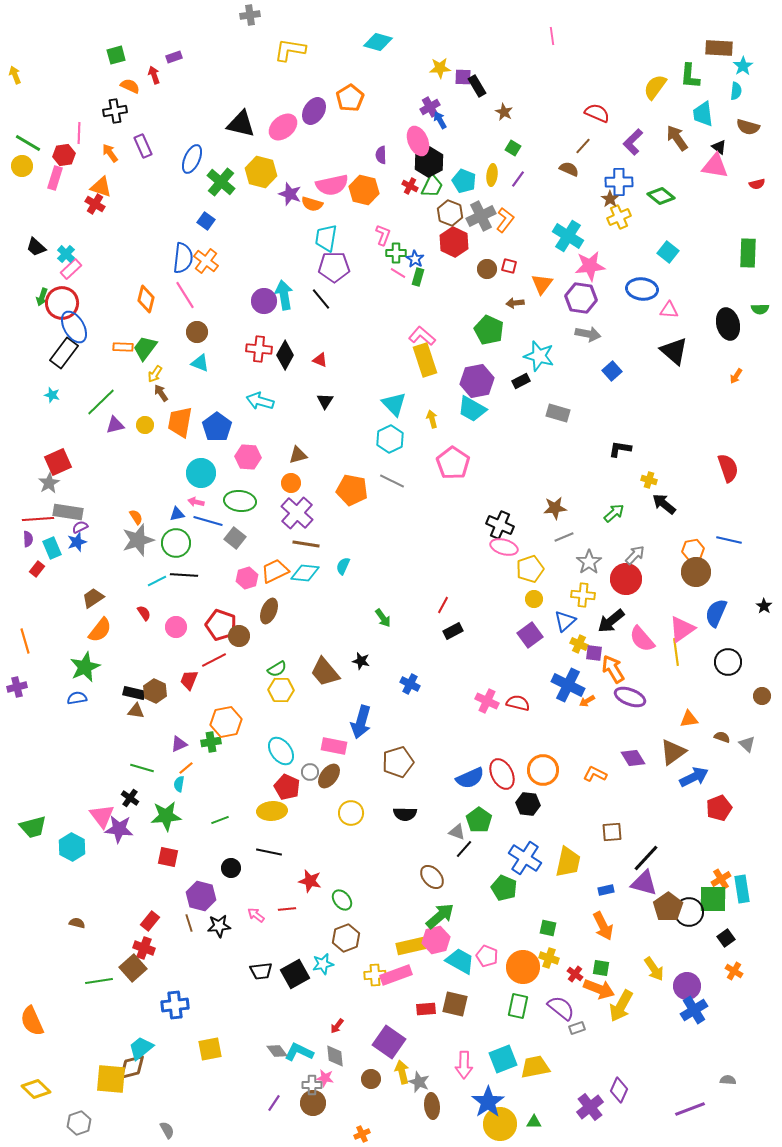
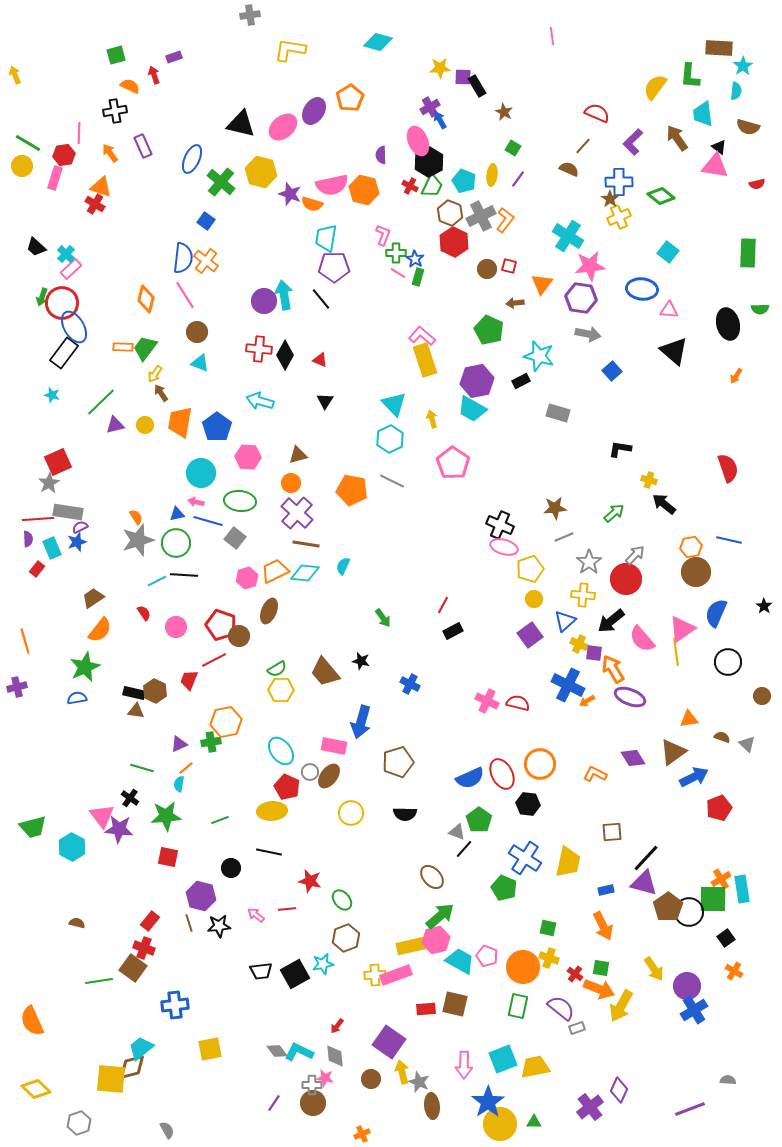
orange hexagon at (693, 550): moved 2 px left, 3 px up
orange circle at (543, 770): moved 3 px left, 6 px up
brown square at (133, 968): rotated 12 degrees counterclockwise
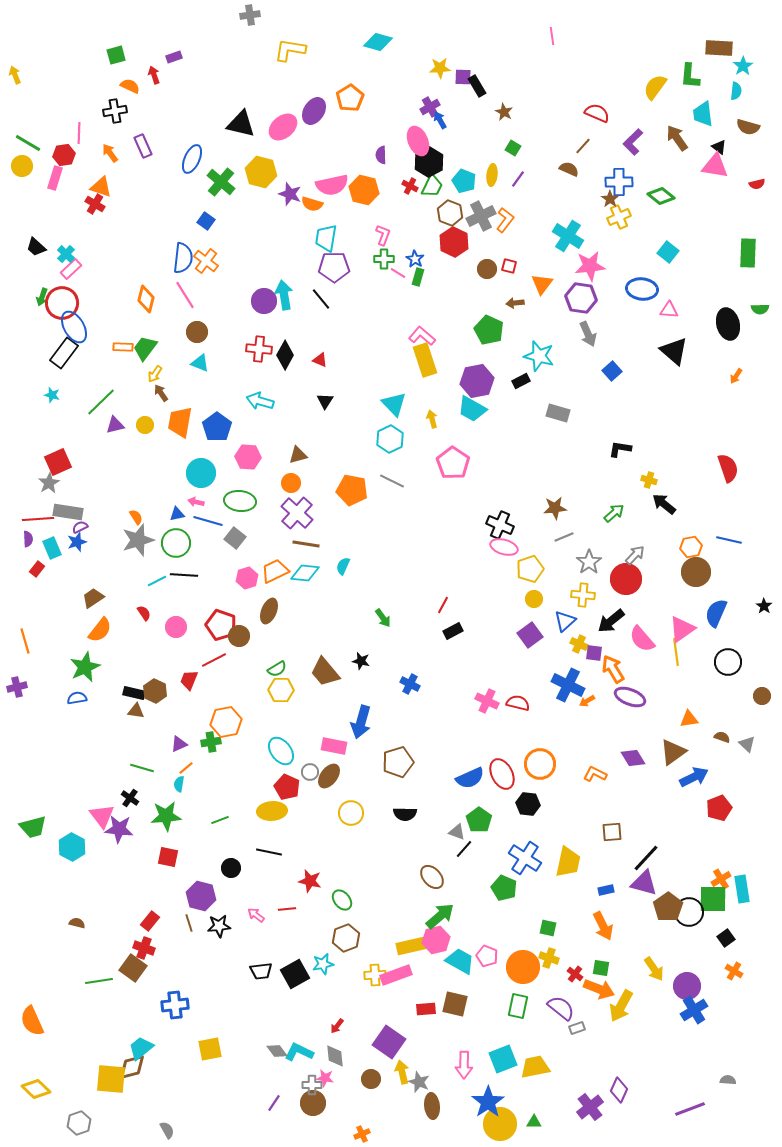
green cross at (396, 253): moved 12 px left, 6 px down
gray arrow at (588, 334): rotated 55 degrees clockwise
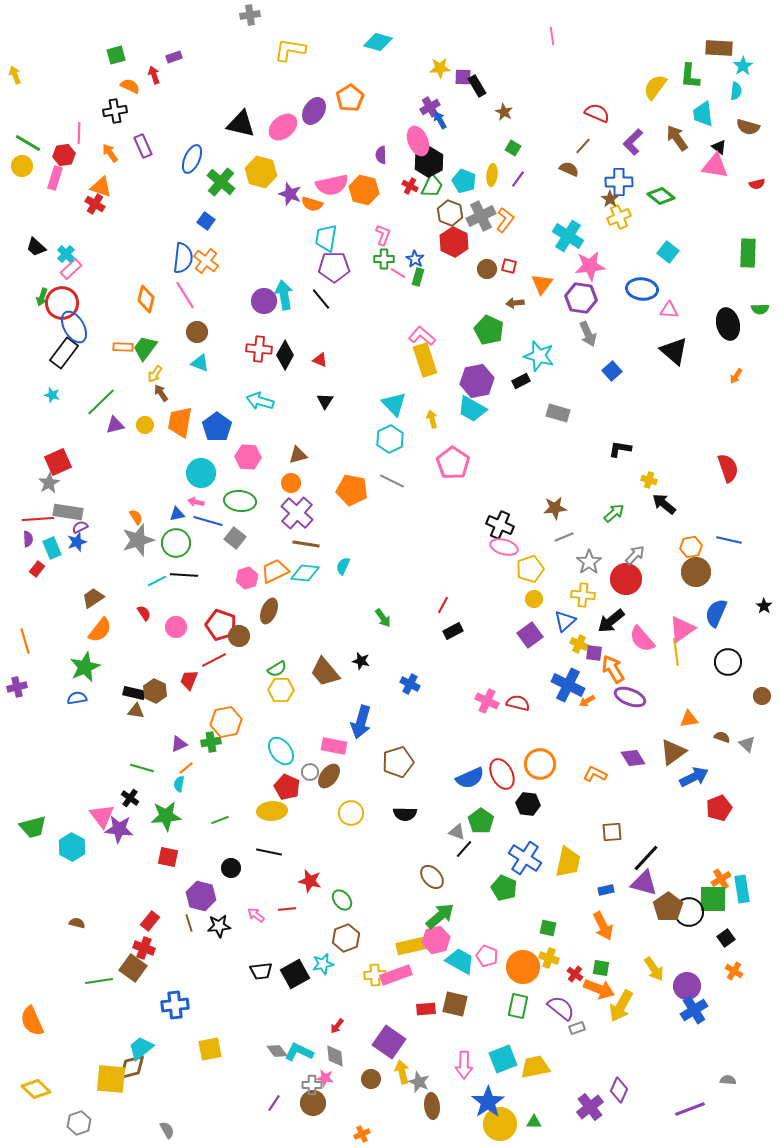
green pentagon at (479, 820): moved 2 px right, 1 px down
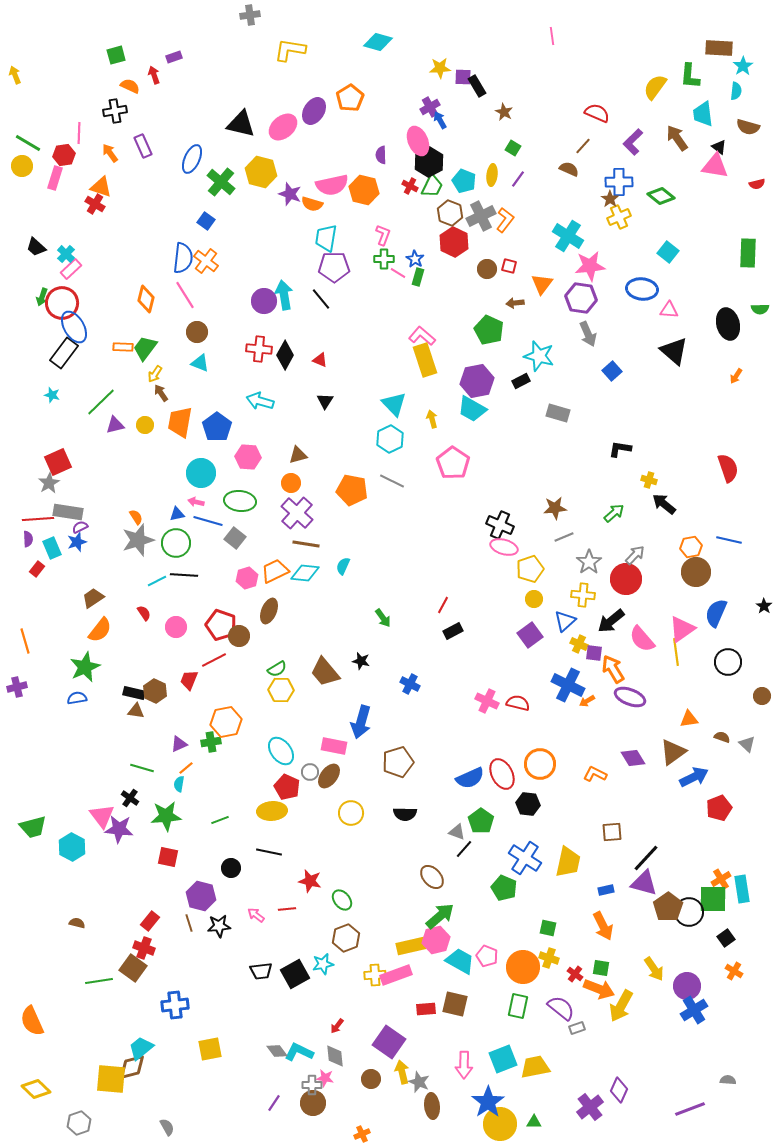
gray semicircle at (167, 1130): moved 3 px up
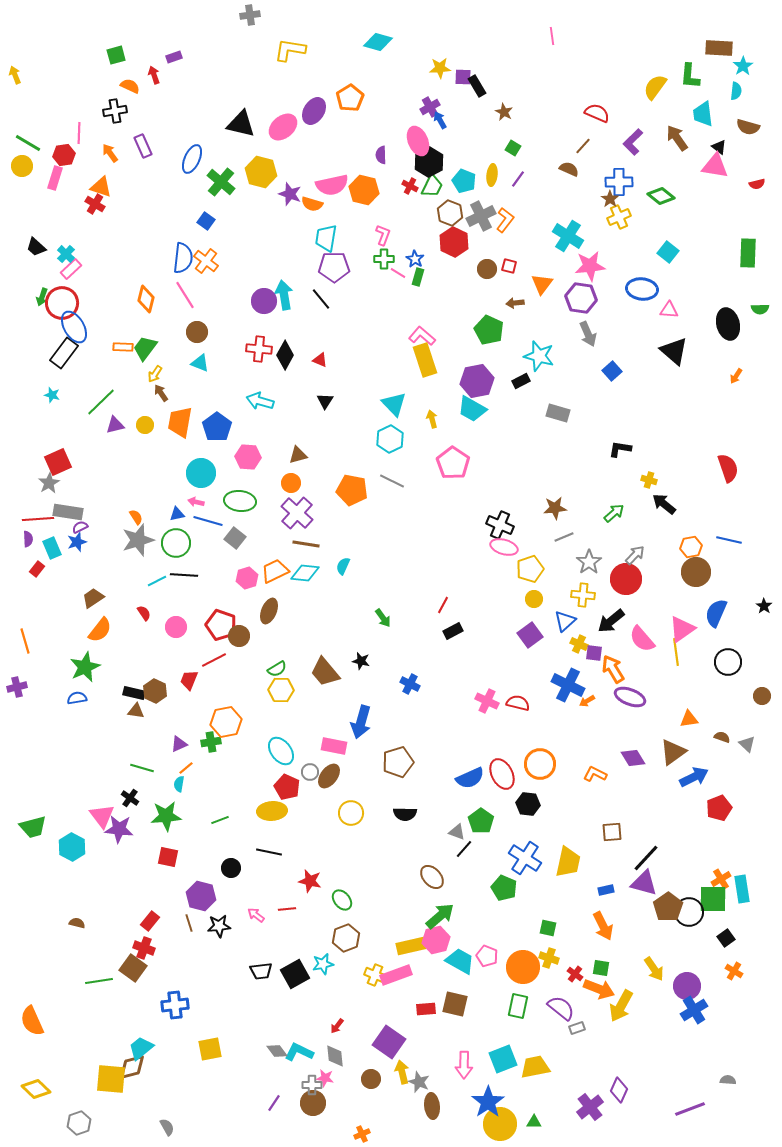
yellow cross at (375, 975): rotated 25 degrees clockwise
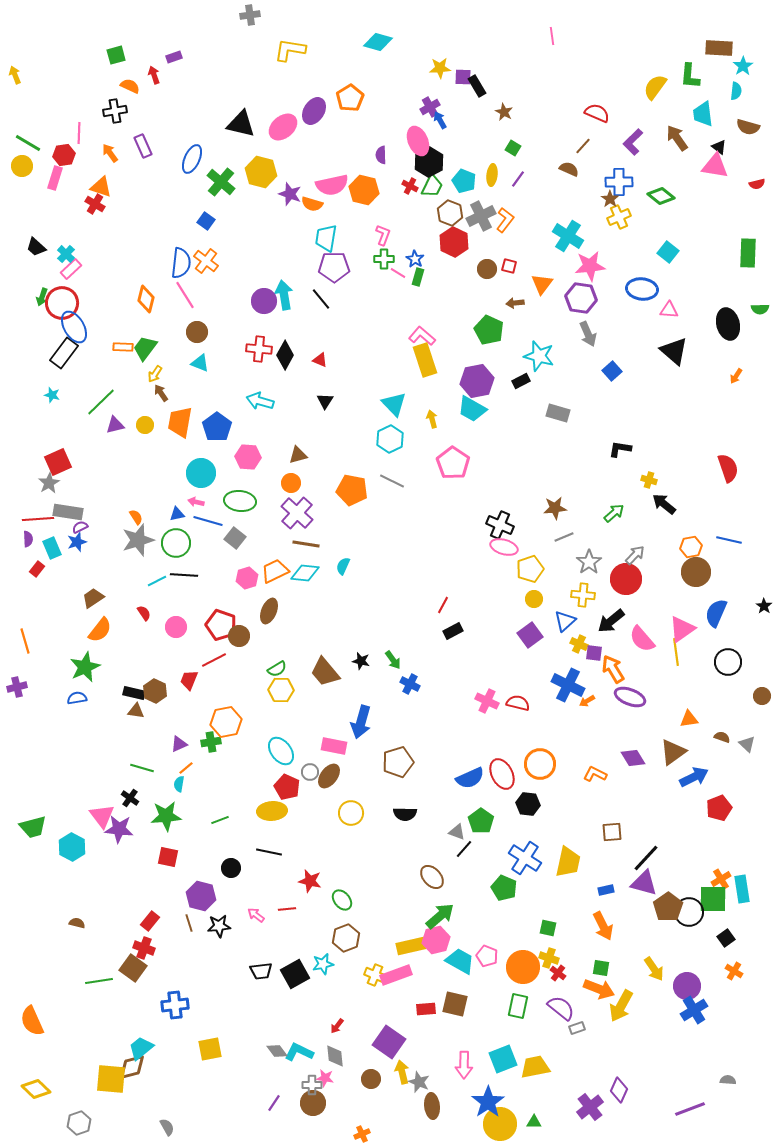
blue semicircle at (183, 258): moved 2 px left, 5 px down
green arrow at (383, 618): moved 10 px right, 42 px down
red cross at (575, 974): moved 17 px left, 1 px up
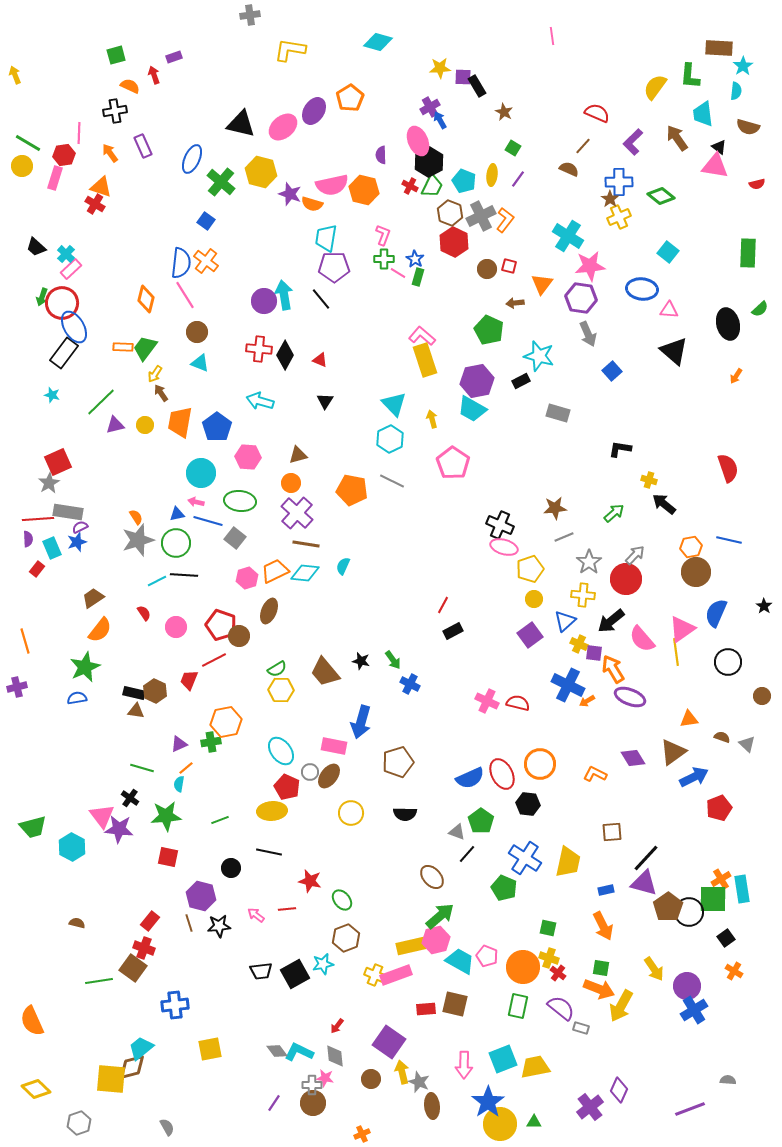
green semicircle at (760, 309): rotated 42 degrees counterclockwise
black line at (464, 849): moved 3 px right, 5 px down
gray rectangle at (577, 1028): moved 4 px right; rotated 35 degrees clockwise
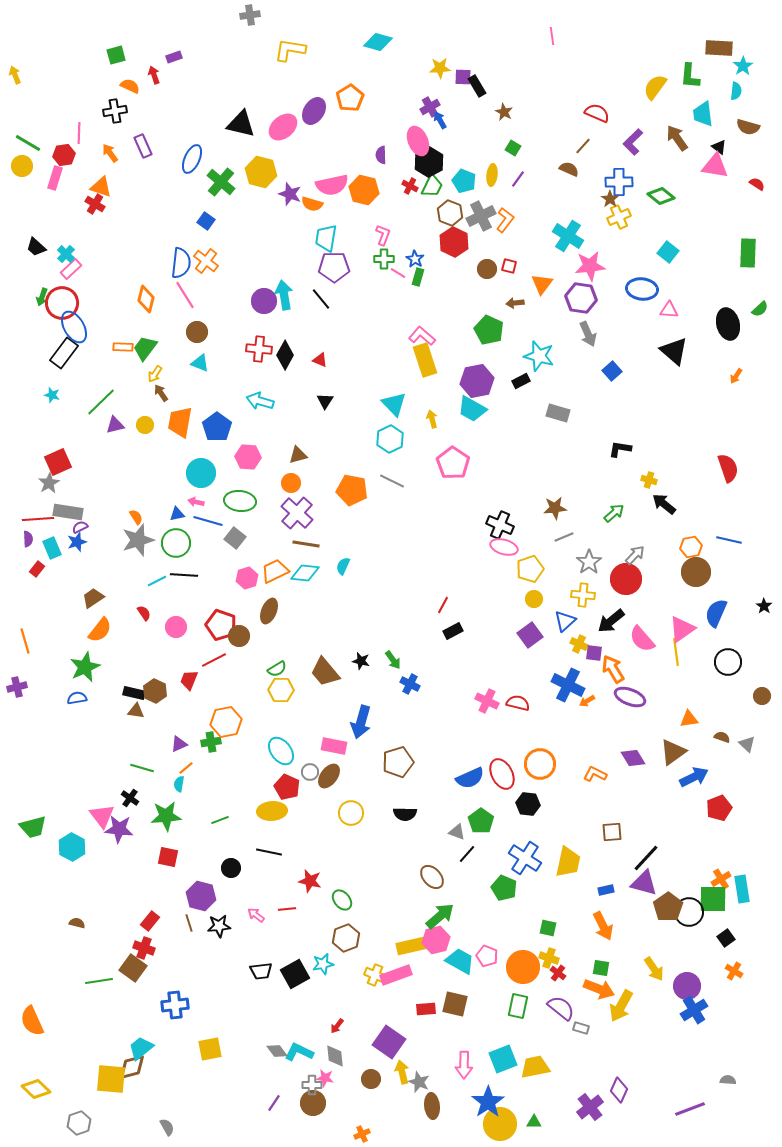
red semicircle at (757, 184): rotated 133 degrees counterclockwise
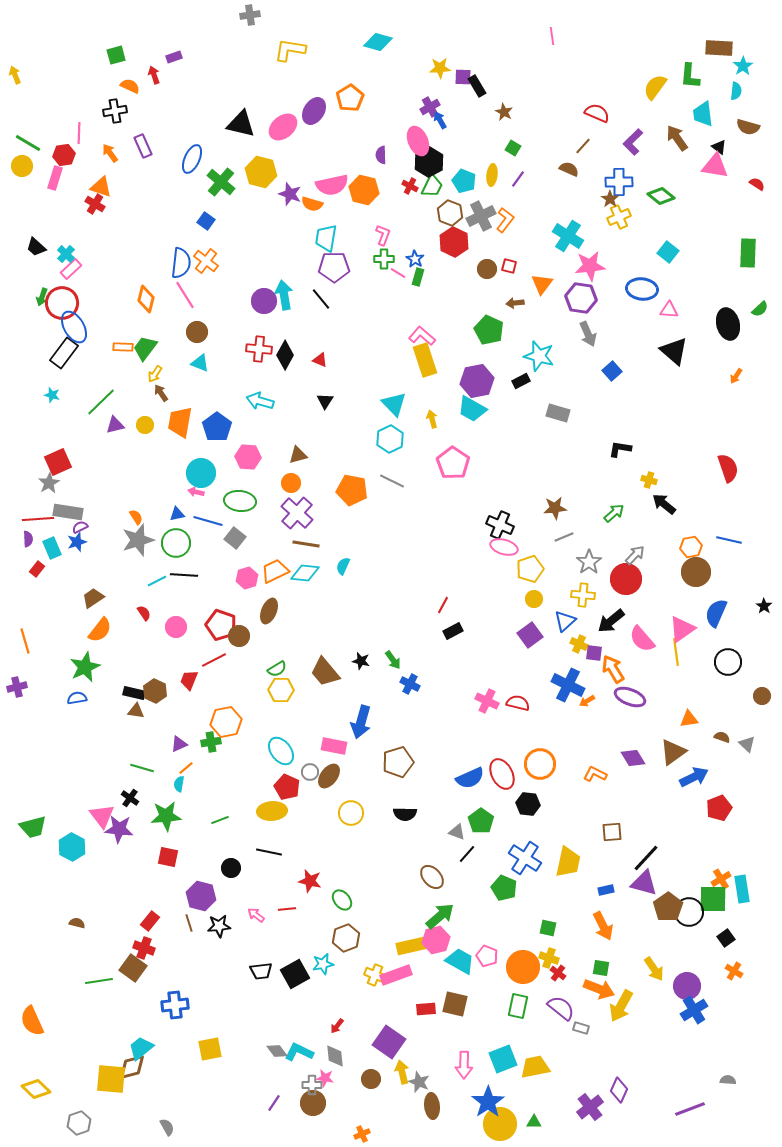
pink arrow at (196, 502): moved 10 px up
